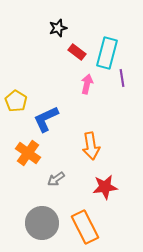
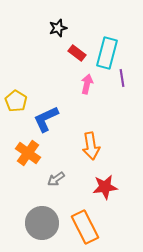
red rectangle: moved 1 px down
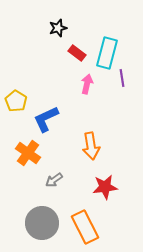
gray arrow: moved 2 px left, 1 px down
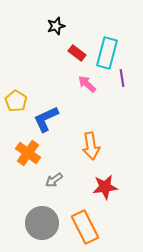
black star: moved 2 px left, 2 px up
pink arrow: rotated 60 degrees counterclockwise
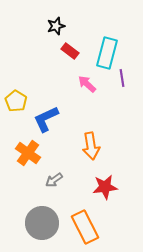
red rectangle: moved 7 px left, 2 px up
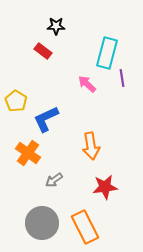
black star: rotated 18 degrees clockwise
red rectangle: moved 27 px left
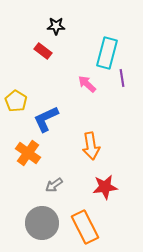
gray arrow: moved 5 px down
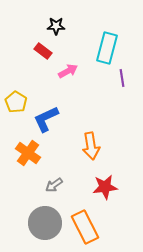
cyan rectangle: moved 5 px up
pink arrow: moved 19 px left, 13 px up; rotated 108 degrees clockwise
yellow pentagon: moved 1 px down
gray circle: moved 3 px right
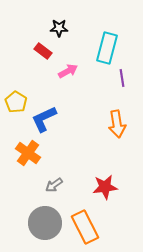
black star: moved 3 px right, 2 px down
blue L-shape: moved 2 px left
orange arrow: moved 26 px right, 22 px up
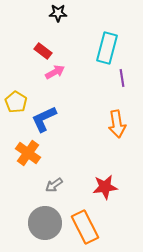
black star: moved 1 px left, 15 px up
pink arrow: moved 13 px left, 1 px down
